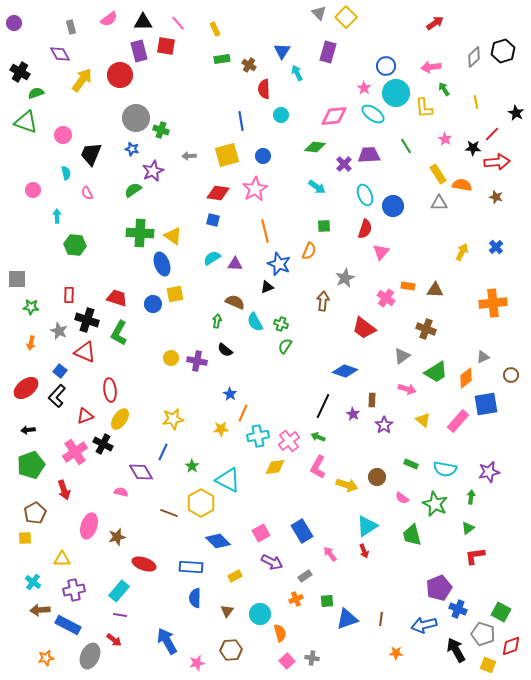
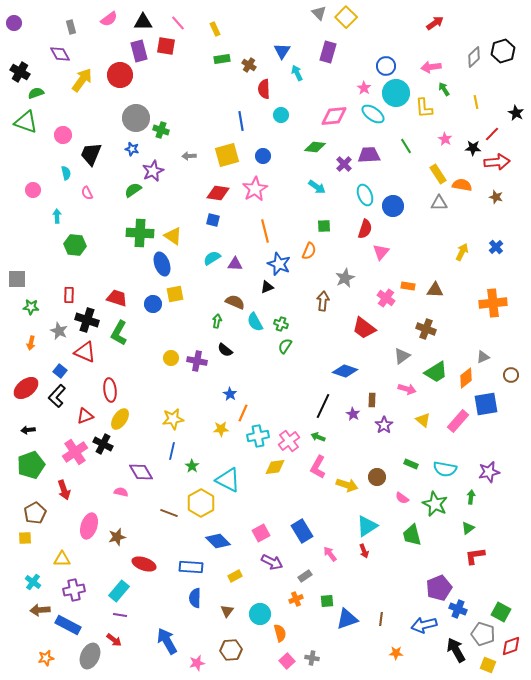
blue line at (163, 452): moved 9 px right, 1 px up; rotated 12 degrees counterclockwise
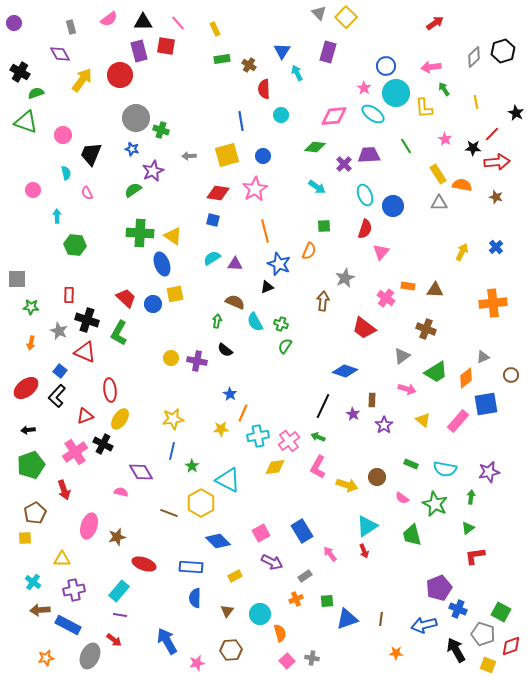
red trapezoid at (117, 298): moved 9 px right; rotated 25 degrees clockwise
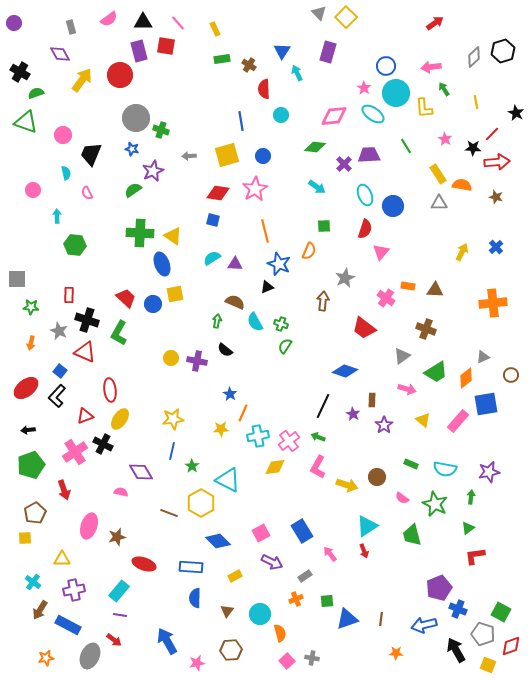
brown arrow at (40, 610): rotated 54 degrees counterclockwise
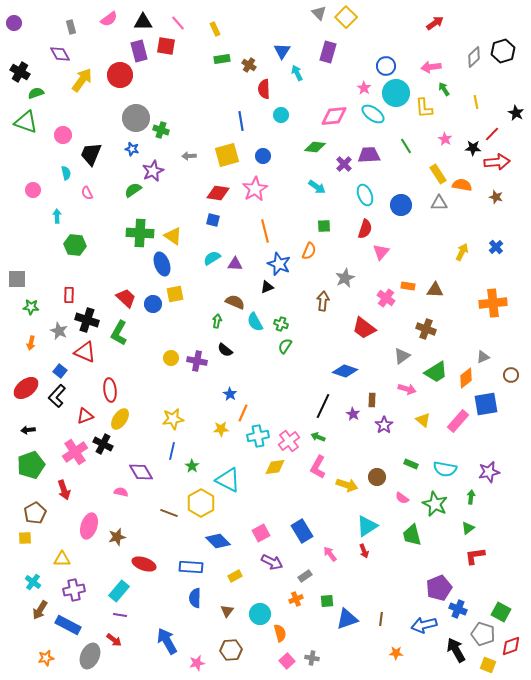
blue circle at (393, 206): moved 8 px right, 1 px up
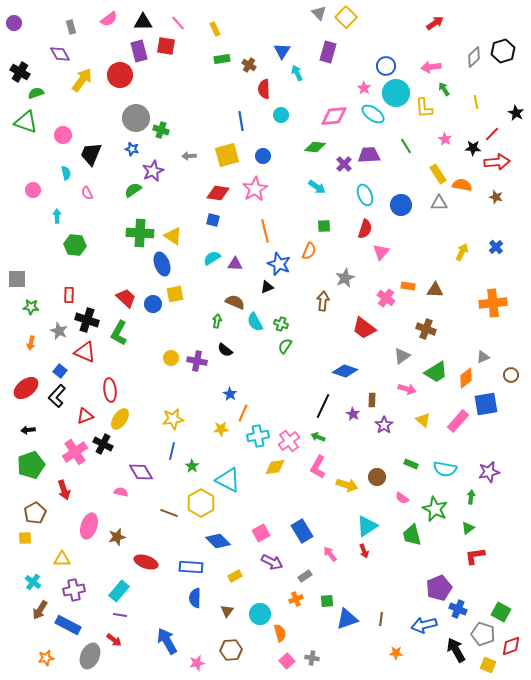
green star at (435, 504): moved 5 px down
red ellipse at (144, 564): moved 2 px right, 2 px up
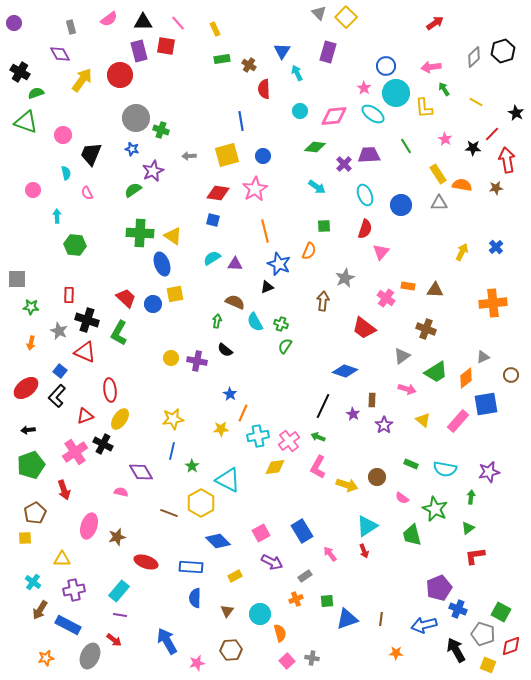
yellow line at (476, 102): rotated 48 degrees counterclockwise
cyan circle at (281, 115): moved 19 px right, 4 px up
red arrow at (497, 162): moved 10 px right, 2 px up; rotated 95 degrees counterclockwise
brown star at (496, 197): moved 9 px up; rotated 24 degrees counterclockwise
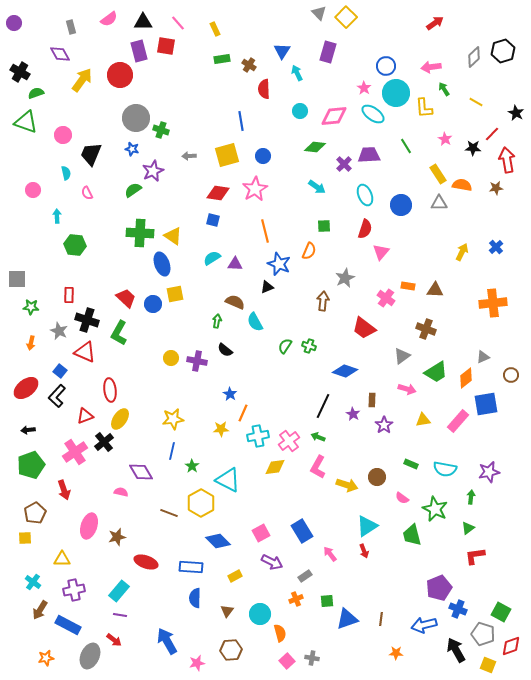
green cross at (281, 324): moved 28 px right, 22 px down
yellow triangle at (423, 420): rotated 49 degrees counterclockwise
black cross at (103, 444): moved 1 px right, 2 px up; rotated 24 degrees clockwise
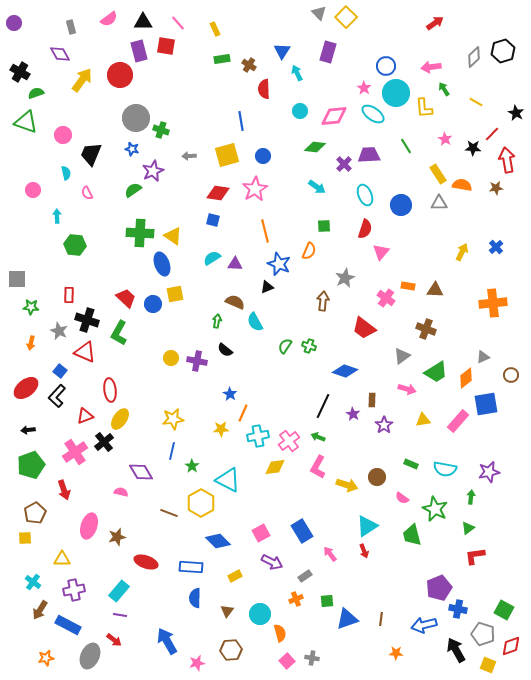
blue cross at (458, 609): rotated 12 degrees counterclockwise
green square at (501, 612): moved 3 px right, 2 px up
